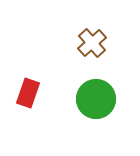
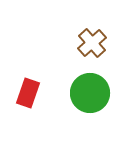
green circle: moved 6 px left, 6 px up
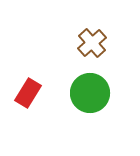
red rectangle: rotated 12 degrees clockwise
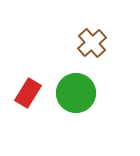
green circle: moved 14 px left
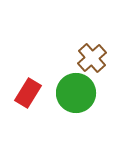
brown cross: moved 15 px down
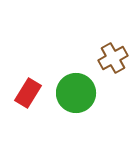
brown cross: moved 21 px right; rotated 12 degrees clockwise
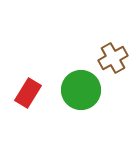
green circle: moved 5 px right, 3 px up
